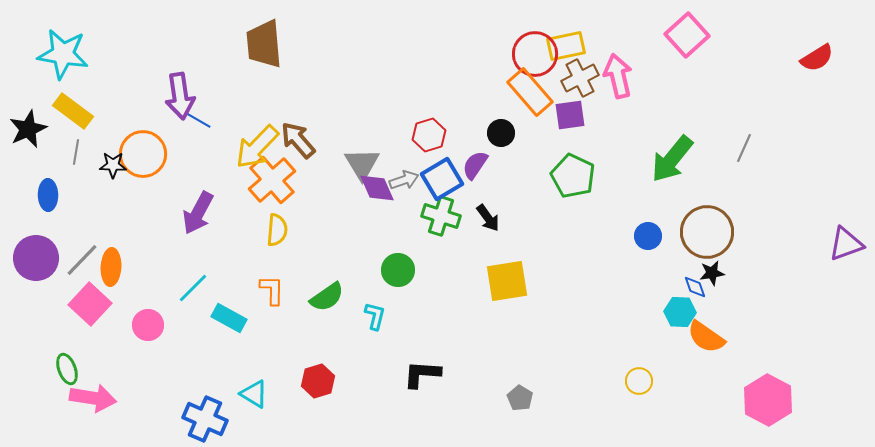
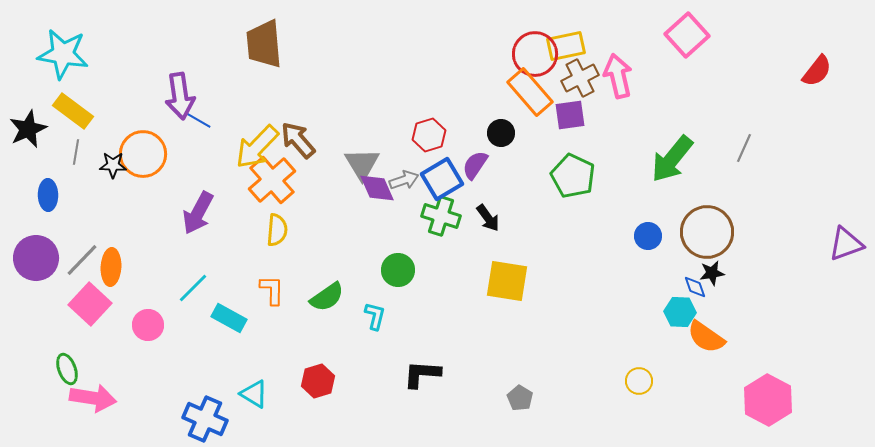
red semicircle at (817, 58): moved 13 px down; rotated 20 degrees counterclockwise
yellow square at (507, 281): rotated 18 degrees clockwise
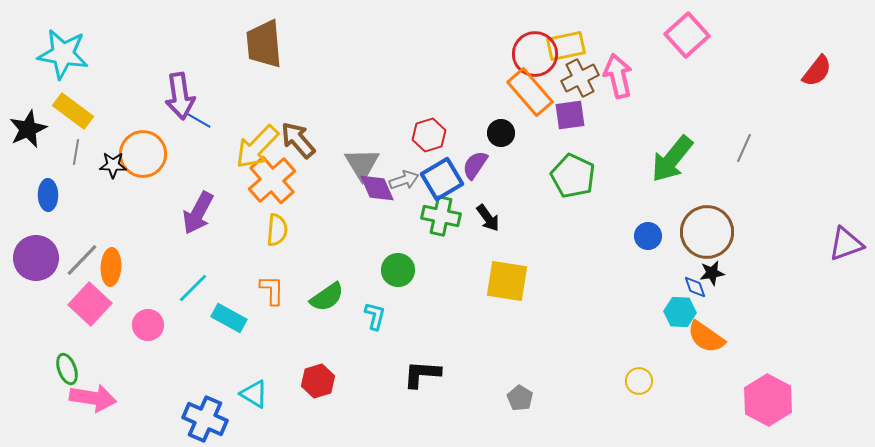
green cross at (441, 216): rotated 6 degrees counterclockwise
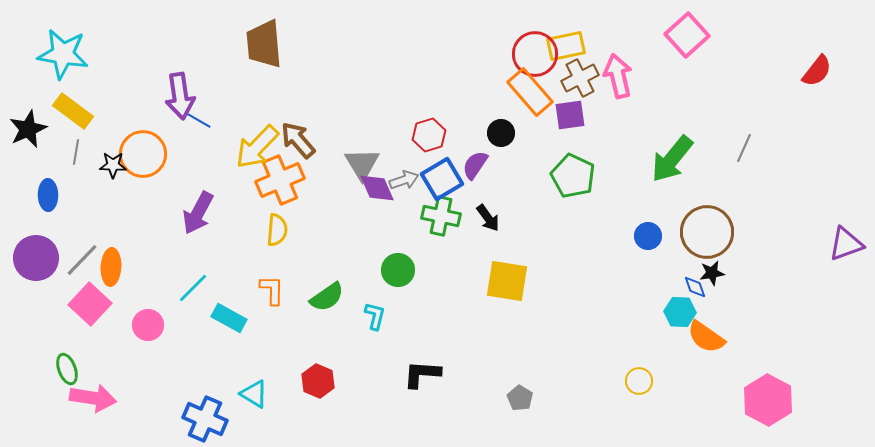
orange cross at (272, 180): moved 8 px right; rotated 18 degrees clockwise
red hexagon at (318, 381): rotated 20 degrees counterclockwise
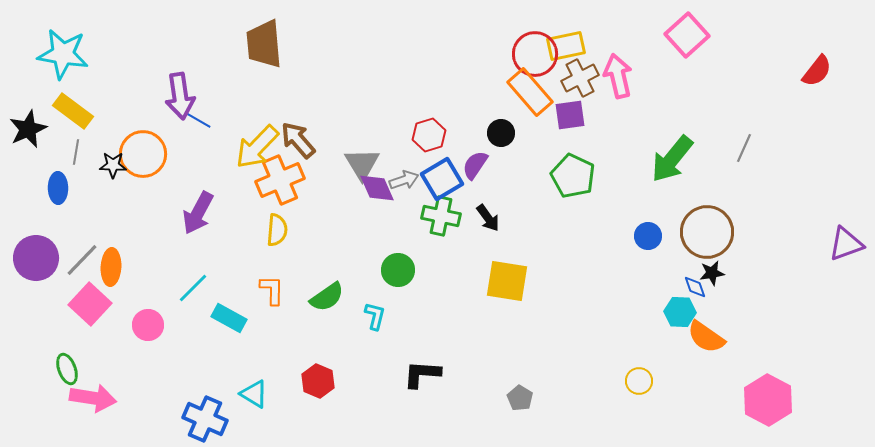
blue ellipse at (48, 195): moved 10 px right, 7 px up
